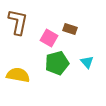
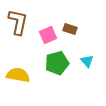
pink square: moved 1 px left, 3 px up; rotated 36 degrees clockwise
cyan triangle: moved 1 px up
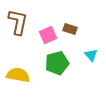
cyan triangle: moved 4 px right, 6 px up
